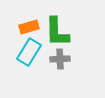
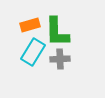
orange rectangle: moved 1 px right, 2 px up
cyan rectangle: moved 4 px right
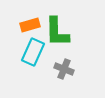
cyan rectangle: rotated 8 degrees counterclockwise
gray cross: moved 4 px right, 10 px down; rotated 24 degrees clockwise
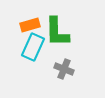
cyan rectangle: moved 5 px up
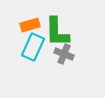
gray cross: moved 15 px up
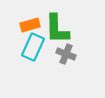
green L-shape: moved 3 px up
gray cross: moved 2 px right
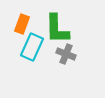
orange rectangle: moved 8 px left, 1 px up; rotated 54 degrees counterclockwise
cyan rectangle: moved 1 px left
